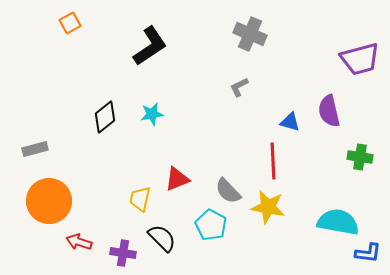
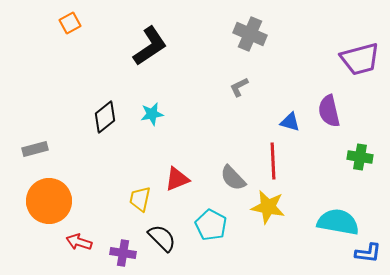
gray semicircle: moved 5 px right, 13 px up
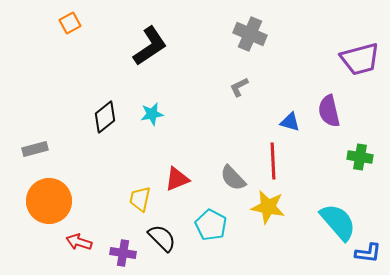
cyan semicircle: rotated 39 degrees clockwise
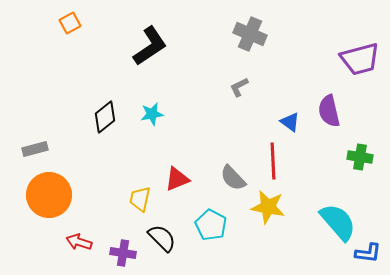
blue triangle: rotated 20 degrees clockwise
orange circle: moved 6 px up
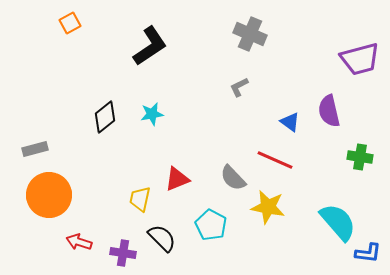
red line: moved 2 px right, 1 px up; rotated 63 degrees counterclockwise
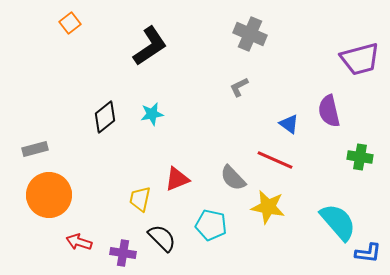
orange square: rotated 10 degrees counterclockwise
blue triangle: moved 1 px left, 2 px down
cyan pentagon: rotated 16 degrees counterclockwise
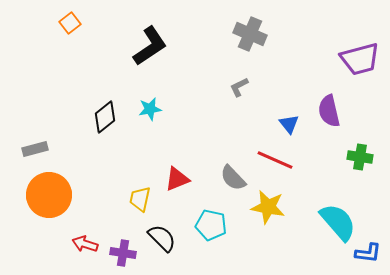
cyan star: moved 2 px left, 5 px up
blue triangle: rotated 15 degrees clockwise
red arrow: moved 6 px right, 2 px down
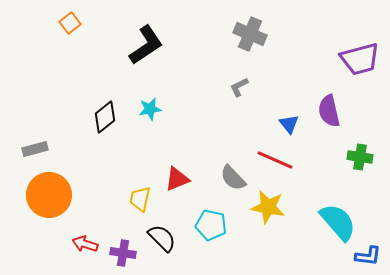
black L-shape: moved 4 px left, 1 px up
blue L-shape: moved 3 px down
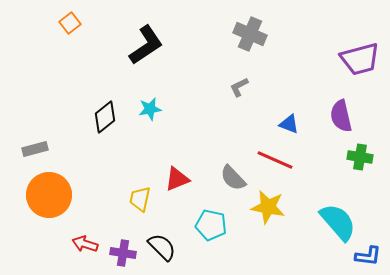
purple semicircle: moved 12 px right, 5 px down
blue triangle: rotated 30 degrees counterclockwise
black semicircle: moved 9 px down
